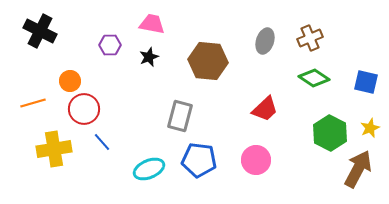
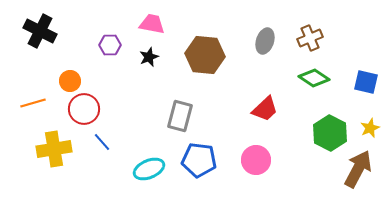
brown hexagon: moved 3 px left, 6 px up
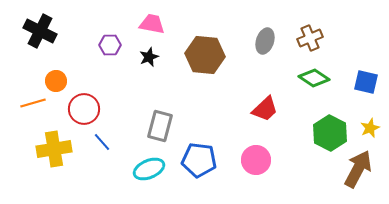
orange circle: moved 14 px left
gray rectangle: moved 20 px left, 10 px down
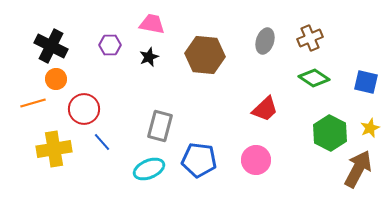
black cross: moved 11 px right, 15 px down
orange circle: moved 2 px up
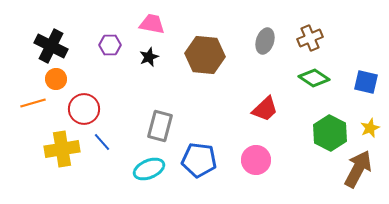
yellow cross: moved 8 px right
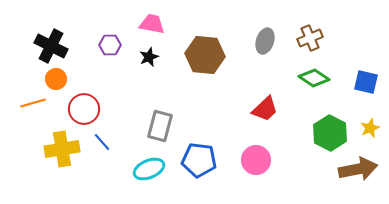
brown arrow: rotated 51 degrees clockwise
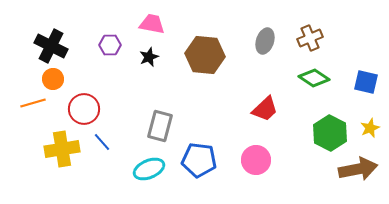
orange circle: moved 3 px left
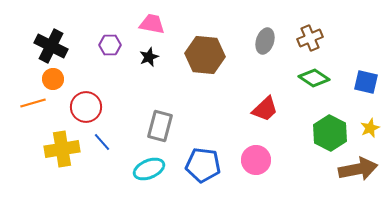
red circle: moved 2 px right, 2 px up
blue pentagon: moved 4 px right, 5 px down
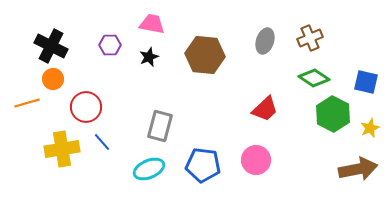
orange line: moved 6 px left
green hexagon: moved 3 px right, 19 px up
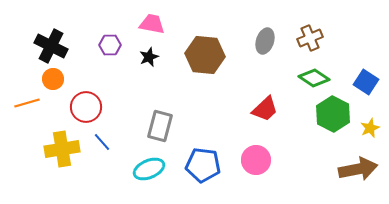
blue square: rotated 20 degrees clockwise
